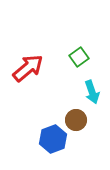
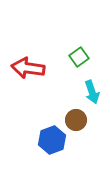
red arrow: rotated 132 degrees counterclockwise
blue hexagon: moved 1 px left, 1 px down
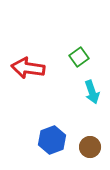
brown circle: moved 14 px right, 27 px down
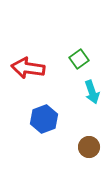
green square: moved 2 px down
blue hexagon: moved 8 px left, 21 px up
brown circle: moved 1 px left
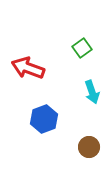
green square: moved 3 px right, 11 px up
red arrow: rotated 12 degrees clockwise
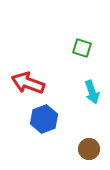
green square: rotated 36 degrees counterclockwise
red arrow: moved 15 px down
brown circle: moved 2 px down
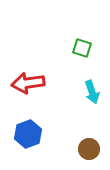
red arrow: rotated 28 degrees counterclockwise
blue hexagon: moved 16 px left, 15 px down
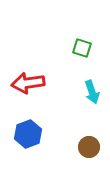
brown circle: moved 2 px up
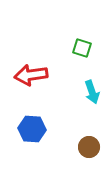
red arrow: moved 3 px right, 8 px up
blue hexagon: moved 4 px right, 5 px up; rotated 24 degrees clockwise
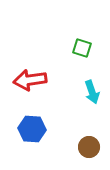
red arrow: moved 1 px left, 5 px down
